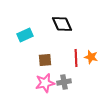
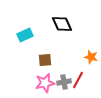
red line: moved 2 px right, 22 px down; rotated 30 degrees clockwise
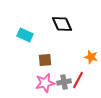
cyan rectangle: rotated 49 degrees clockwise
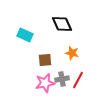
orange star: moved 19 px left, 4 px up
gray cross: moved 2 px left, 3 px up
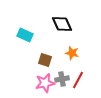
brown square: rotated 24 degrees clockwise
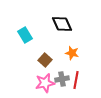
cyan rectangle: rotated 35 degrees clockwise
brown square: rotated 24 degrees clockwise
red line: moved 2 px left; rotated 18 degrees counterclockwise
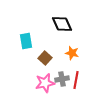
cyan rectangle: moved 1 px right, 6 px down; rotated 21 degrees clockwise
brown square: moved 2 px up
